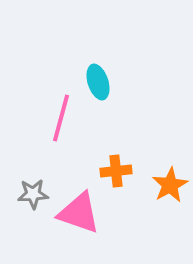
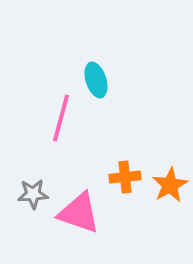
cyan ellipse: moved 2 px left, 2 px up
orange cross: moved 9 px right, 6 px down
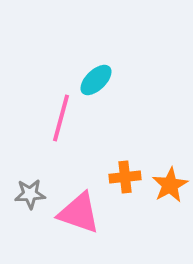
cyan ellipse: rotated 64 degrees clockwise
gray star: moved 3 px left
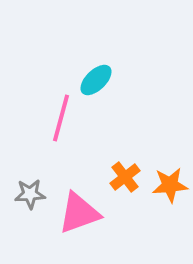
orange cross: rotated 32 degrees counterclockwise
orange star: rotated 24 degrees clockwise
pink triangle: rotated 39 degrees counterclockwise
